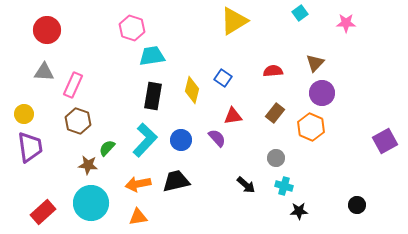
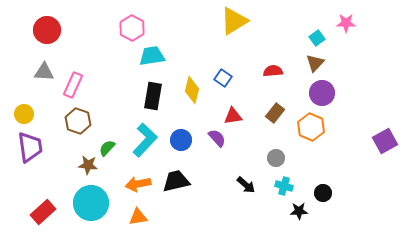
cyan square: moved 17 px right, 25 px down
pink hexagon: rotated 10 degrees clockwise
black circle: moved 34 px left, 12 px up
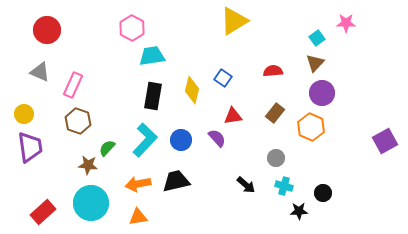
gray triangle: moved 4 px left; rotated 20 degrees clockwise
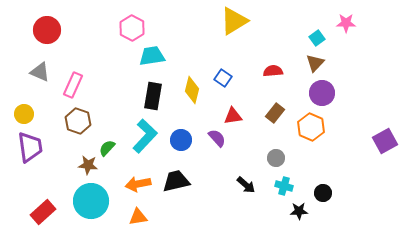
cyan L-shape: moved 4 px up
cyan circle: moved 2 px up
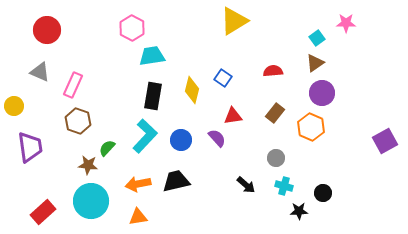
brown triangle: rotated 12 degrees clockwise
yellow circle: moved 10 px left, 8 px up
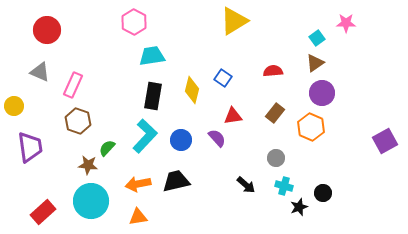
pink hexagon: moved 2 px right, 6 px up
black star: moved 4 px up; rotated 18 degrees counterclockwise
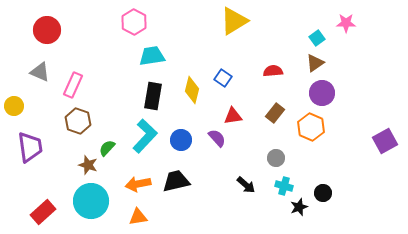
brown star: rotated 12 degrees clockwise
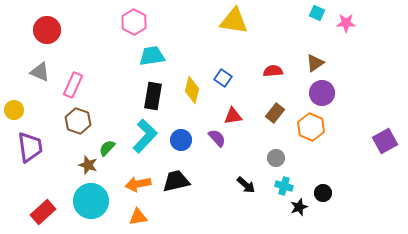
yellow triangle: rotated 40 degrees clockwise
cyan square: moved 25 px up; rotated 28 degrees counterclockwise
yellow circle: moved 4 px down
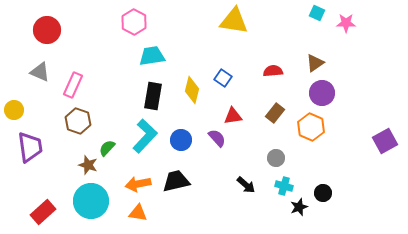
orange triangle: moved 4 px up; rotated 18 degrees clockwise
